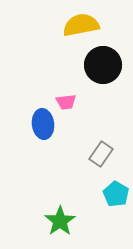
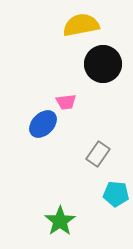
black circle: moved 1 px up
blue ellipse: rotated 52 degrees clockwise
gray rectangle: moved 3 px left
cyan pentagon: rotated 25 degrees counterclockwise
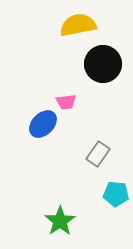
yellow semicircle: moved 3 px left
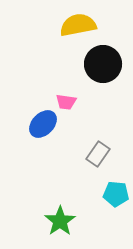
pink trapezoid: rotated 15 degrees clockwise
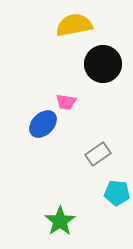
yellow semicircle: moved 4 px left
gray rectangle: rotated 20 degrees clockwise
cyan pentagon: moved 1 px right, 1 px up
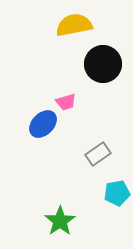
pink trapezoid: rotated 25 degrees counterclockwise
cyan pentagon: rotated 15 degrees counterclockwise
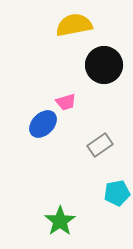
black circle: moved 1 px right, 1 px down
gray rectangle: moved 2 px right, 9 px up
